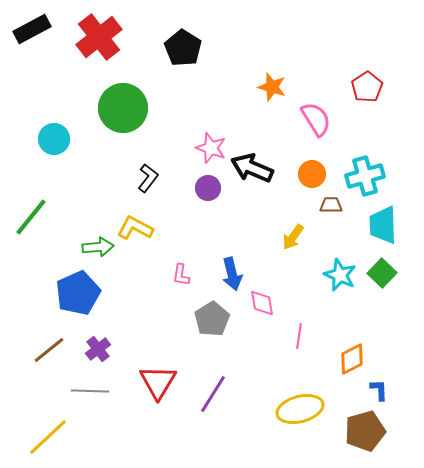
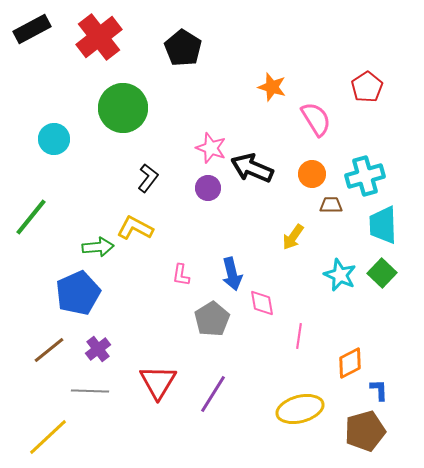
orange diamond: moved 2 px left, 4 px down
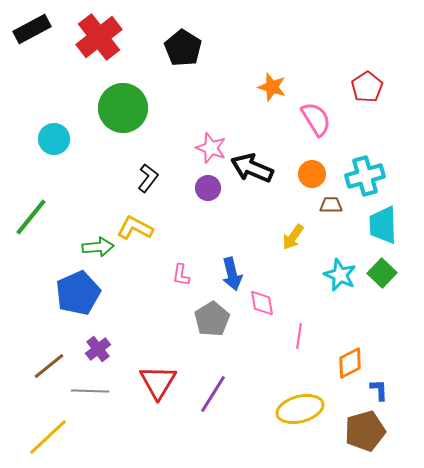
brown line: moved 16 px down
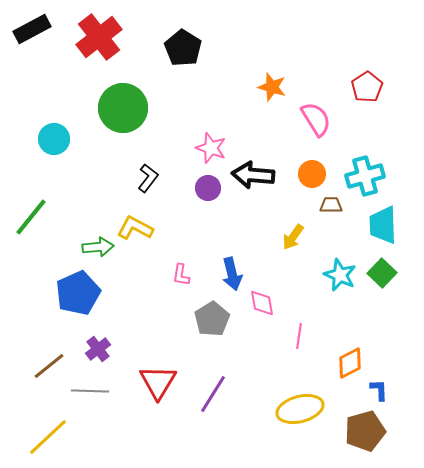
black arrow: moved 1 px right, 7 px down; rotated 18 degrees counterclockwise
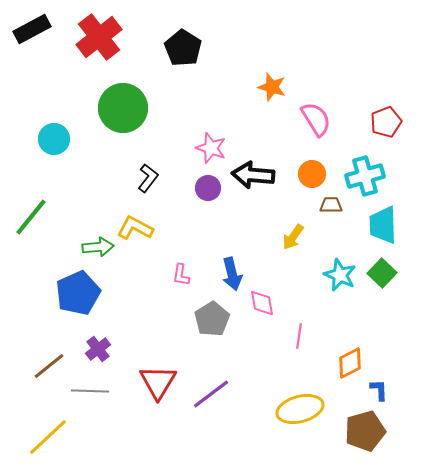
red pentagon: moved 19 px right, 35 px down; rotated 12 degrees clockwise
purple line: moved 2 px left; rotated 21 degrees clockwise
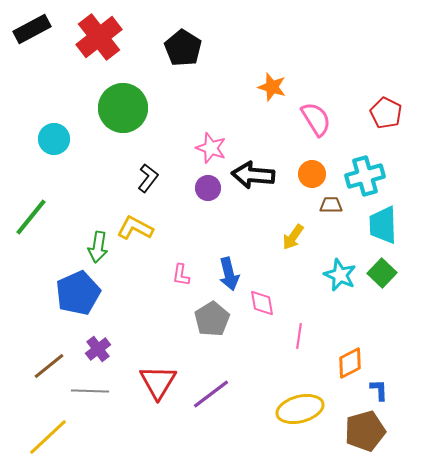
red pentagon: moved 9 px up; rotated 24 degrees counterclockwise
green arrow: rotated 104 degrees clockwise
blue arrow: moved 3 px left
